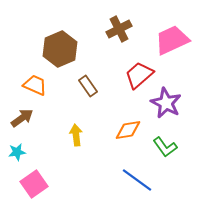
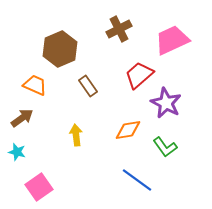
cyan star: rotated 24 degrees clockwise
pink square: moved 5 px right, 3 px down
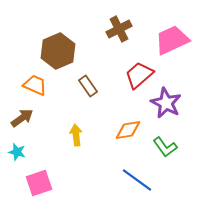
brown hexagon: moved 2 px left, 2 px down
pink square: moved 4 px up; rotated 16 degrees clockwise
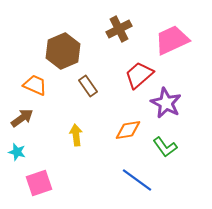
brown hexagon: moved 5 px right
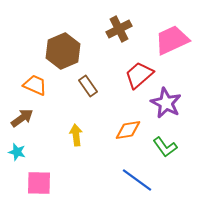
pink square: rotated 20 degrees clockwise
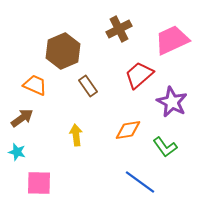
purple star: moved 6 px right, 1 px up
blue line: moved 3 px right, 2 px down
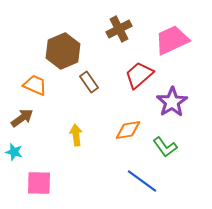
brown rectangle: moved 1 px right, 4 px up
purple star: rotated 12 degrees clockwise
cyan star: moved 3 px left
blue line: moved 2 px right, 1 px up
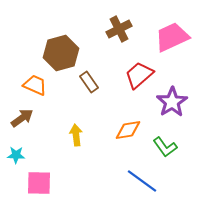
pink trapezoid: moved 3 px up
brown hexagon: moved 2 px left, 2 px down; rotated 8 degrees clockwise
cyan star: moved 2 px right, 3 px down; rotated 12 degrees counterclockwise
